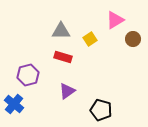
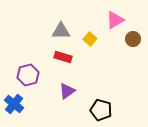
yellow square: rotated 16 degrees counterclockwise
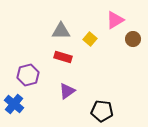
black pentagon: moved 1 px right, 1 px down; rotated 10 degrees counterclockwise
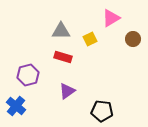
pink triangle: moved 4 px left, 2 px up
yellow square: rotated 24 degrees clockwise
blue cross: moved 2 px right, 2 px down
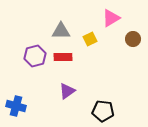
red rectangle: rotated 18 degrees counterclockwise
purple hexagon: moved 7 px right, 19 px up
blue cross: rotated 24 degrees counterclockwise
black pentagon: moved 1 px right
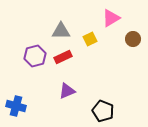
red rectangle: rotated 24 degrees counterclockwise
purple triangle: rotated 12 degrees clockwise
black pentagon: rotated 15 degrees clockwise
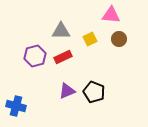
pink triangle: moved 3 px up; rotated 36 degrees clockwise
brown circle: moved 14 px left
black pentagon: moved 9 px left, 19 px up
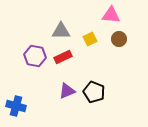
purple hexagon: rotated 25 degrees clockwise
